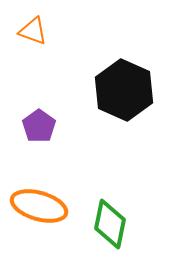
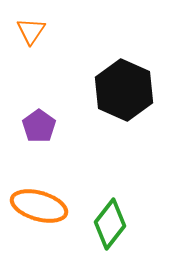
orange triangle: moved 2 px left; rotated 44 degrees clockwise
green diamond: rotated 27 degrees clockwise
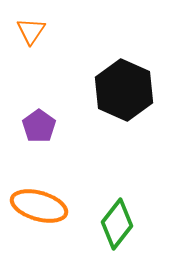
green diamond: moved 7 px right
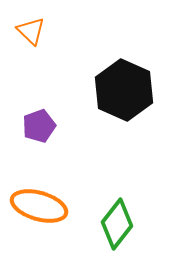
orange triangle: rotated 20 degrees counterclockwise
purple pentagon: rotated 16 degrees clockwise
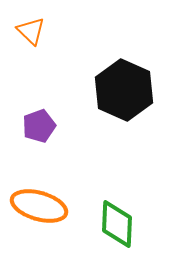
green diamond: rotated 36 degrees counterclockwise
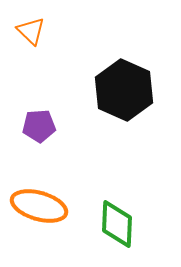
purple pentagon: rotated 16 degrees clockwise
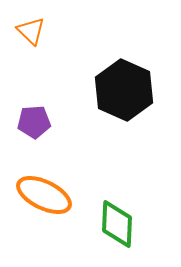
purple pentagon: moved 5 px left, 4 px up
orange ellipse: moved 5 px right, 11 px up; rotated 10 degrees clockwise
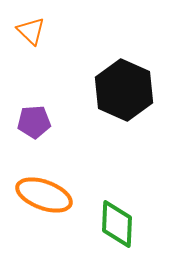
orange ellipse: rotated 6 degrees counterclockwise
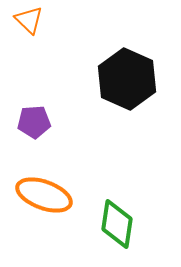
orange triangle: moved 2 px left, 11 px up
black hexagon: moved 3 px right, 11 px up
green diamond: rotated 6 degrees clockwise
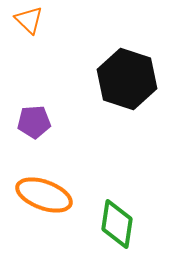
black hexagon: rotated 6 degrees counterclockwise
